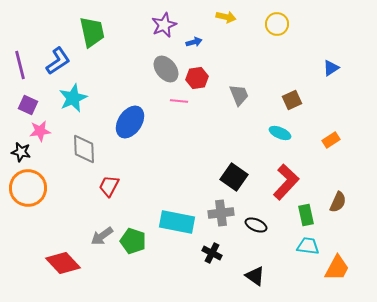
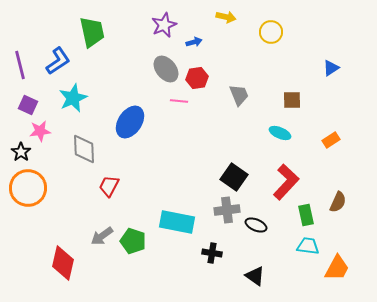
yellow circle: moved 6 px left, 8 px down
brown square: rotated 24 degrees clockwise
black star: rotated 24 degrees clockwise
gray cross: moved 6 px right, 3 px up
black cross: rotated 18 degrees counterclockwise
red diamond: rotated 56 degrees clockwise
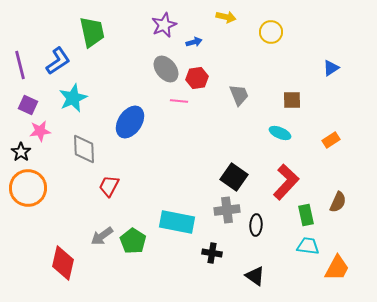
black ellipse: rotated 70 degrees clockwise
green pentagon: rotated 15 degrees clockwise
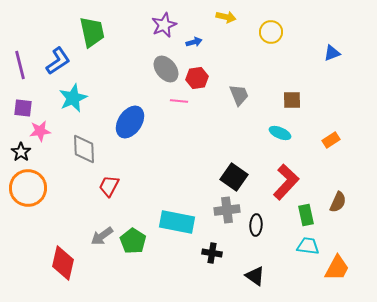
blue triangle: moved 1 px right, 15 px up; rotated 12 degrees clockwise
purple square: moved 5 px left, 3 px down; rotated 18 degrees counterclockwise
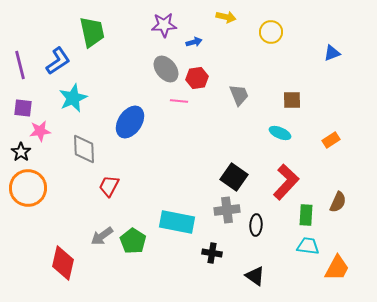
purple star: rotated 20 degrees clockwise
green rectangle: rotated 15 degrees clockwise
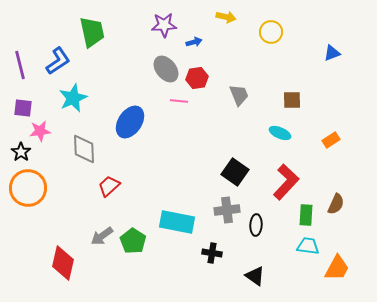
black square: moved 1 px right, 5 px up
red trapezoid: rotated 20 degrees clockwise
brown semicircle: moved 2 px left, 2 px down
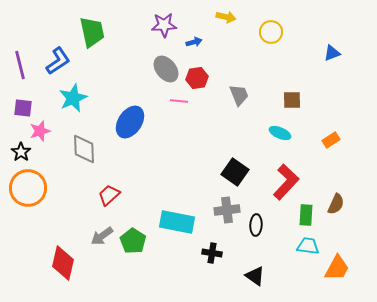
pink star: rotated 10 degrees counterclockwise
red trapezoid: moved 9 px down
